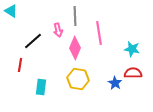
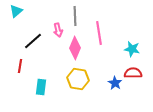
cyan triangle: moved 5 px right; rotated 48 degrees clockwise
red line: moved 1 px down
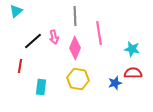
pink arrow: moved 4 px left, 7 px down
blue star: rotated 24 degrees clockwise
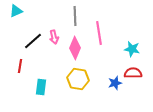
cyan triangle: rotated 16 degrees clockwise
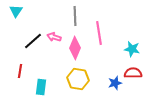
cyan triangle: rotated 32 degrees counterclockwise
pink arrow: rotated 120 degrees clockwise
red line: moved 5 px down
